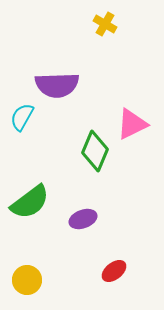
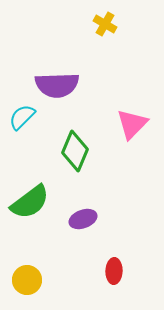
cyan semicircle: rotated 16 degrees clockwise
pink triangle: rotated 20 degrees counterclockwise
green diamond: moved 20 px left
red ellipse: rotated 50 degrees counterclockwise
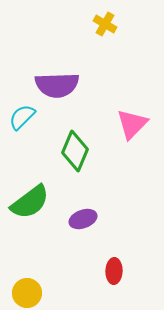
yellow circle: moved 13 px down
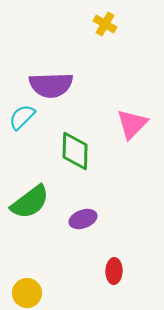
purple semicircle: moved 6 px left
green diamond: rotated 21 degrees counterclockwise
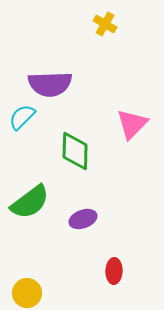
purple semicircle: moved 1 px left, 1 px up
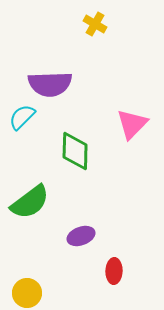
yellow cross: moved 10 px left
purple ellipse: moved 2 px left, 17 px down
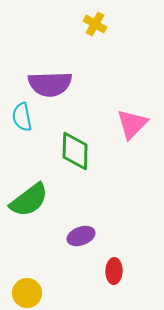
cyan semicircle: rotated 56 degrees counterclockwise
green semicircle: moved 1 px left, 2 px up
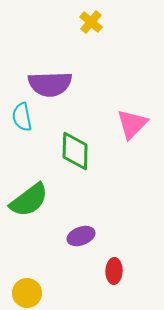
yellow cross: moved 4 px left, 2 px up; rotated 10 degrees clockwise
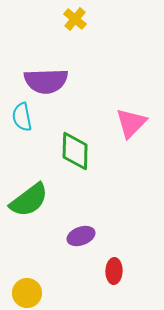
yellow cross: moved 16 px left, 3 px up
purple semicircle: moved 4 px left, 3 px up
pink triangle: moved 1 px left, 1 px up
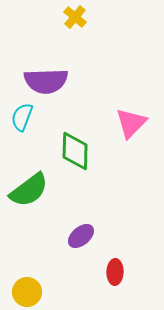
yellow cross: moved 2 px up
cyan semicircle: rotated 32 degrees clockwise
green semicircle: moved 10 px up
purple ellipse: rotated 20 degrees counterclockwise
red ellipse: moved 1 px right, 1 px down
yellow circle: moved 1 px up
